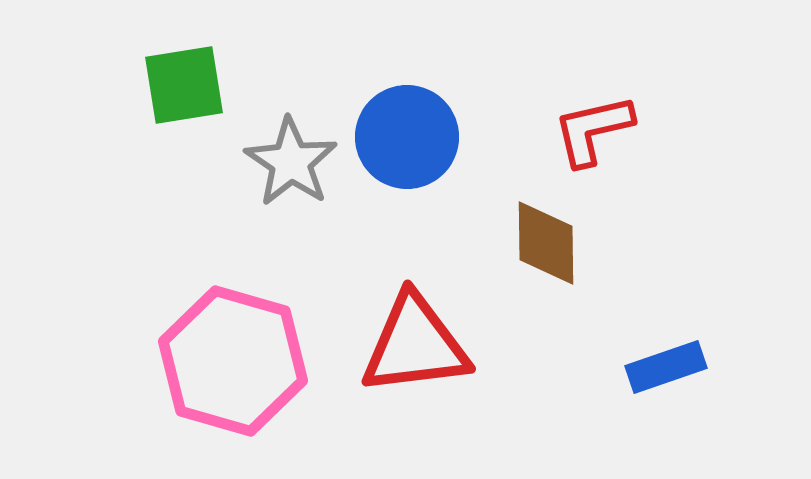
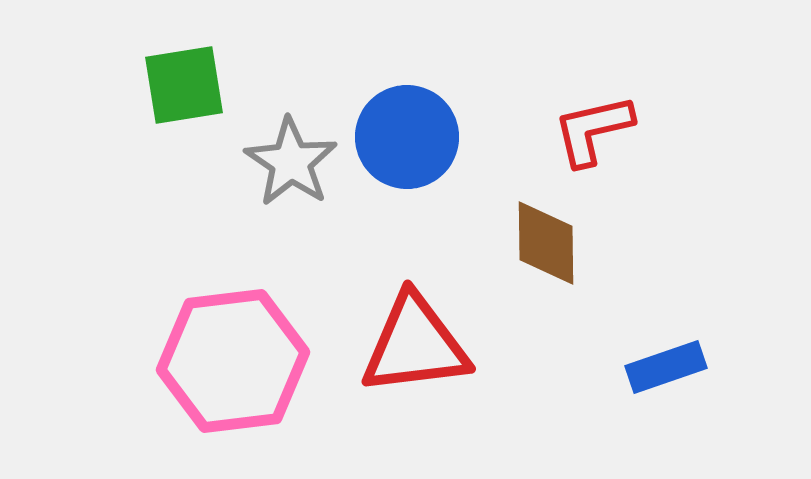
pink hexagon: rotated 23 degrees counterclockwise
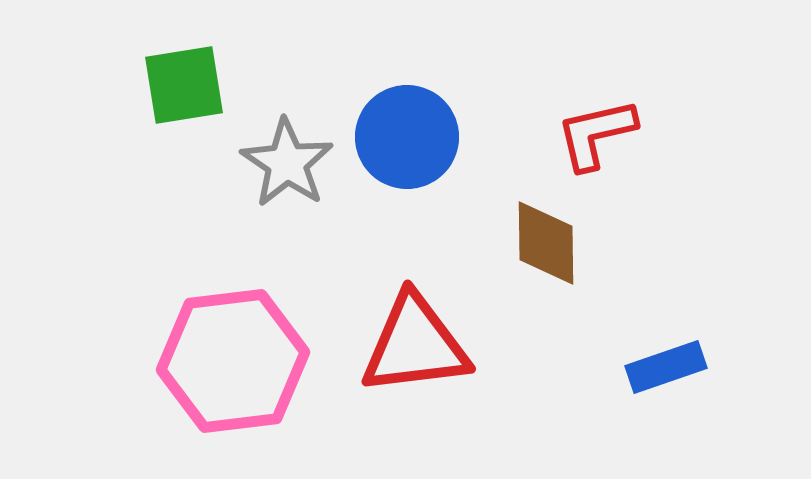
red L-shape: moved 3 px right, 4 px down
gray star: moved 4 px left, 1 px down
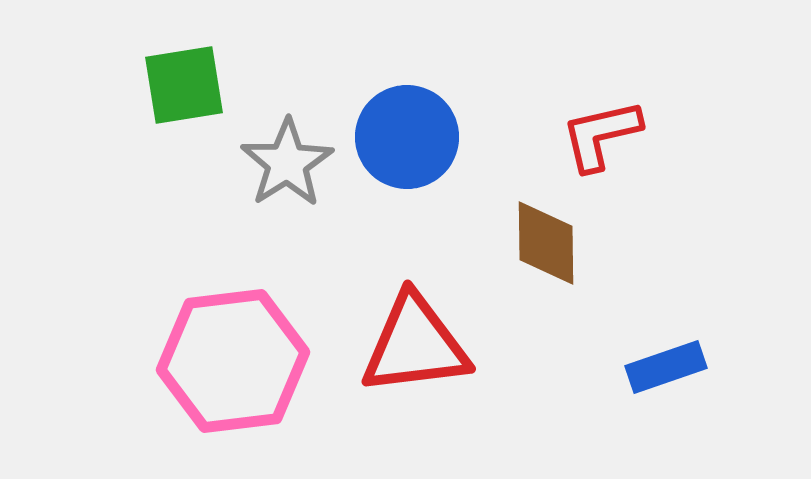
red L-shape: moved 5 px right, 1 px down
gray star: rotated 6 degrees clockwise
